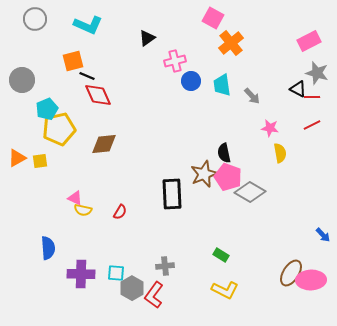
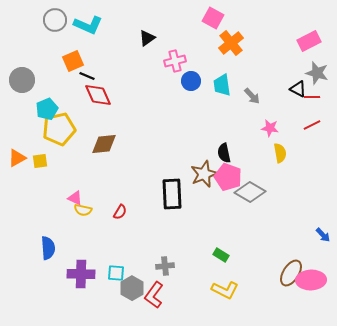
gray circle at (35, 19): moved 20 px right, 1 px down
orange square at (73, 61): rotated 10 degrees counterclockwise
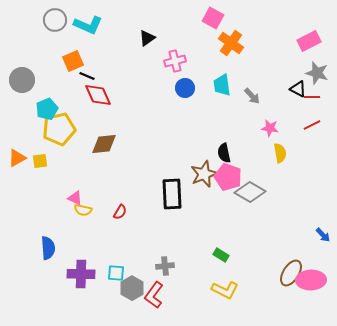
orange cross at (231, 43): rotated 15 degrees counterclockwise
blue circle at (191, 81): moved 6 px left, 7 px down
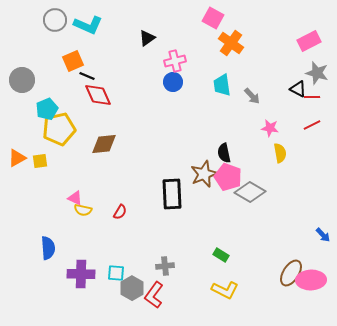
blue circle at (185, 88): moved 12 px left, 6 px up
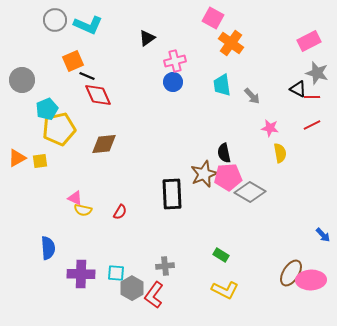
pink pentagon at (228, 177): rotated 24 degrees counterclockwise
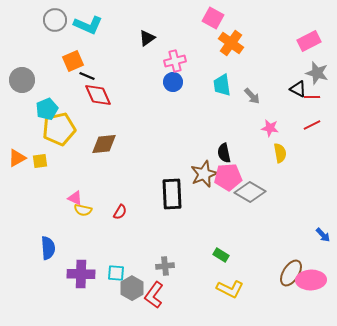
yellow L-shape at (225, 290): moved 5 px right, 1 px up
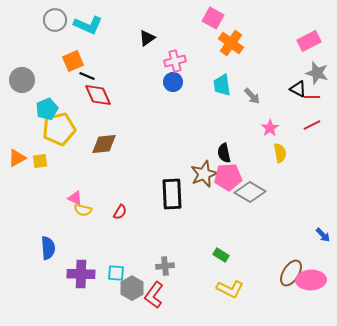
pink star at (270, 128): rotated 30 degrees clockwise
